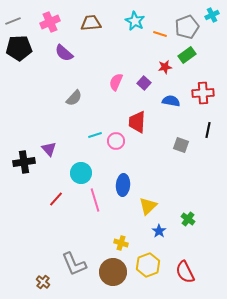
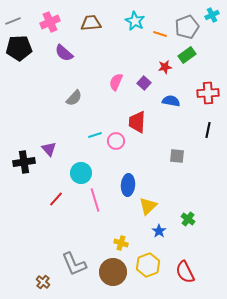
red cross: moved 5 px right
gray square: moved 4 px left, 11 px down; rotated 14 degrees counterclockwise
blue ellipse: moved 5 px right
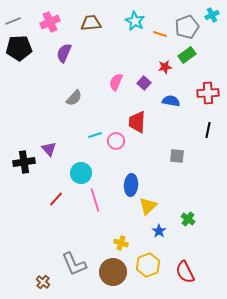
purple semicircle: rotated 72 degrees clockwise
blue ellipse: moved 3 px right
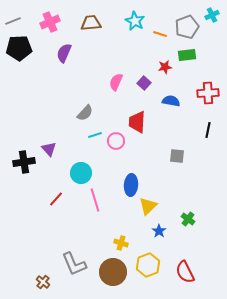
green rectangle: rotated 30 degrees clockwise
gray semicircle: moved 11 px right, 15 px down
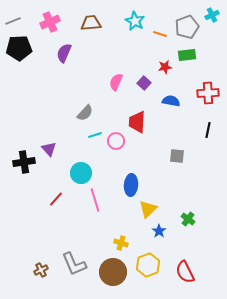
yellow triangle: moved 3 px down
brown cross: moved 2 px left, 12 px up; rotated 24 degrees clockwise
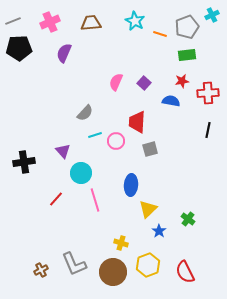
red star: moved 17 px right, 14 px down
purple triangle: moved 14 px right, 2 px down
gray square: moved 27 px left, 7 px up; rotated 21 degrees counterclockwise
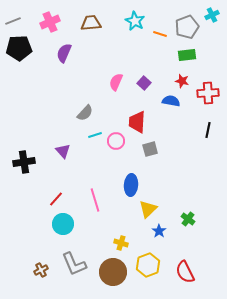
red star: rotated 24 degrees clockwise
cyan circle: moved 18 px left, 51 px down
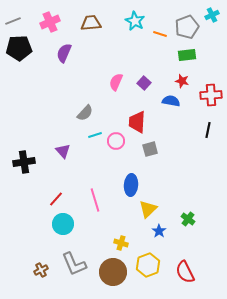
red cross: moved 3 px right, 2 px down
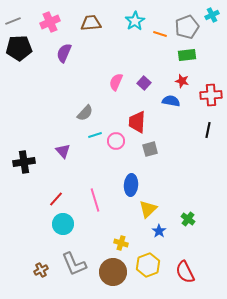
cyan star: rotated 12 degrees clockwise
